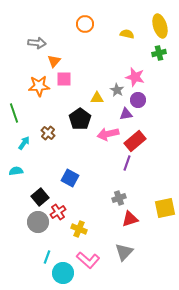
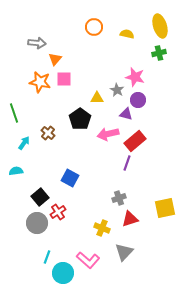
orange circle: moved 9 px right, 3 px down
orange triangle: moved 1 px right, 2 px up
orange star: moved 1 px right, 4 px up; rotated 15 degrees clockwise
purple triangle: rotated 24 degrees clockwise
gray circle: moved 1 px left, 1 px down
yellow cross: moved 23 px right, 1 px up
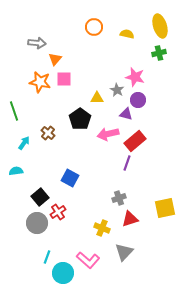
green line: moved 2 px up
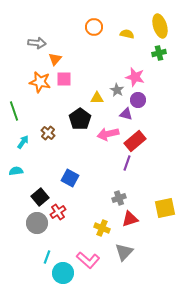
cyan arrow: moved 1 px left, 1 px up
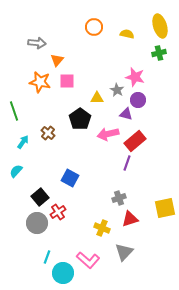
orange triangle: moved 2 px right, 1 px down
pink square: moved 3 px right, 2 px down
cyan semicircle: rotated 40 degrees counterclockwise
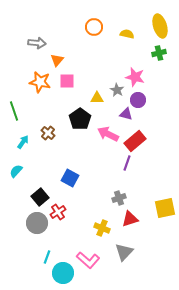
pink arrow: rotated 40 degrees clockwise
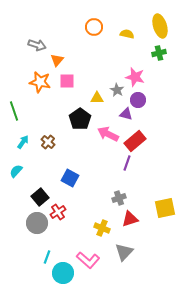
gray arrow: moved 2 px down; rotated 12 degrees clockwise
brown cross: moved 9 px down
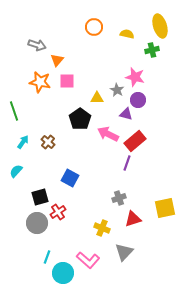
green cross: moved 7 px left, 3 px up
black square: rotated 24 degrees clockwise
red triangle: moved 3 px right
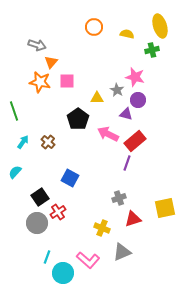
orange triangle: moved 6 px left, 2 px down
black pentagon: moved 2 px left
cyan semicircle: moved 1 px left, 1 px down
black square: rotated 18 degrees counterclockwise
gray triangle: moved 2 px left; rotated 24 degrees clockwise
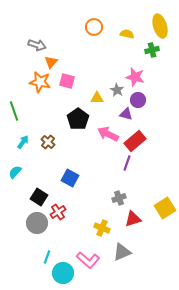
pink square: rotated 14 degrees clockwise
black square: moved 1 px left; rotated 24 degrees counterclockwise
yellow square: rotated 20 degrees counterclockwise
